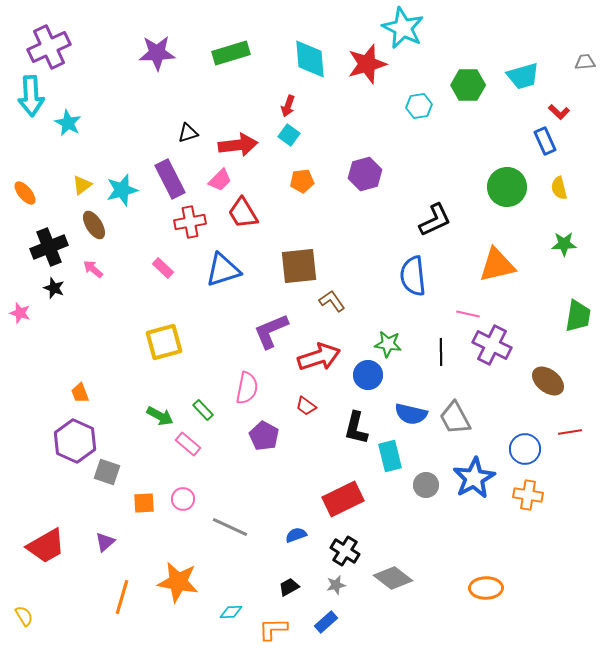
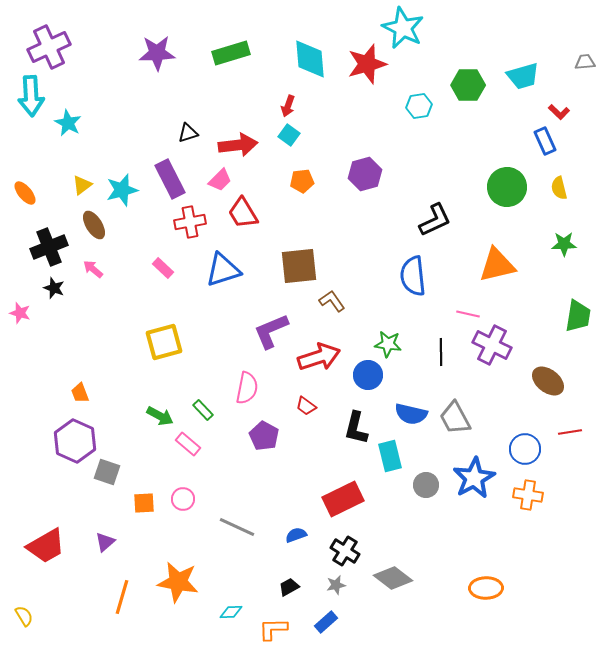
gray line at (230, 527): moved 7 px right
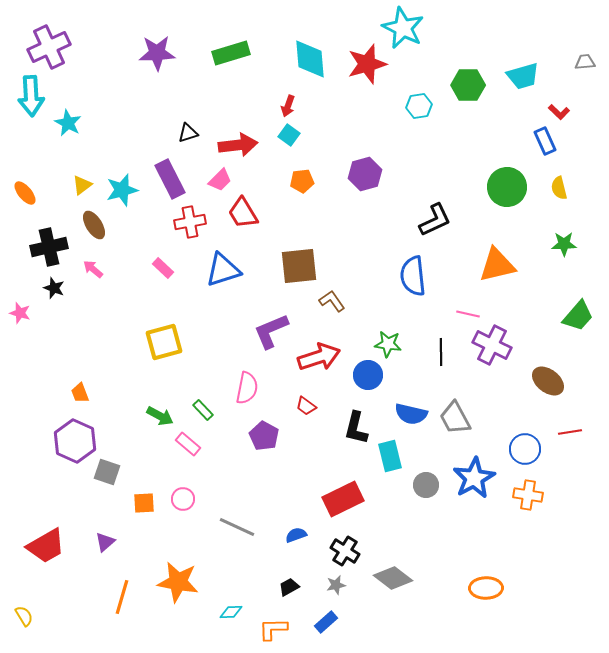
black cross at (49, 247): rotated 9 degrees clockwise
green trapezoid at (578, 316): rotated 32 degrees clockwise
